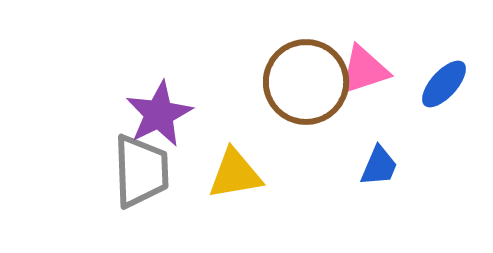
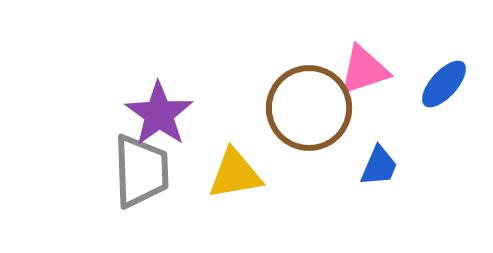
brown circle: moved 3 px right, 26 px down
purple star: rotated 10 degrees counterclockwise
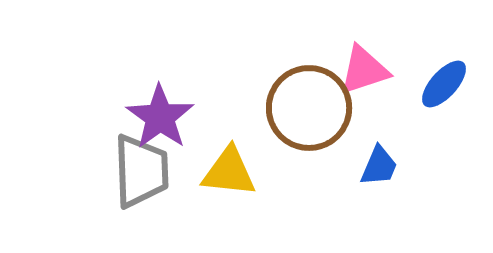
purple star: moved 1 px right, 3 px down
yellow triangle: moved 6 px left, 2 px up; rotated 16 degrees clockwise
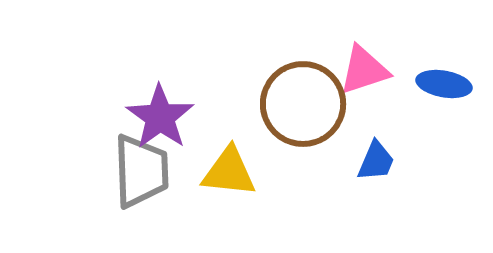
blue ellipse: rotated 58 degrees clockwise
brown circle: moved 6 px left, 4 px up
blue trapezoid: moved 3 px left, 5 px up
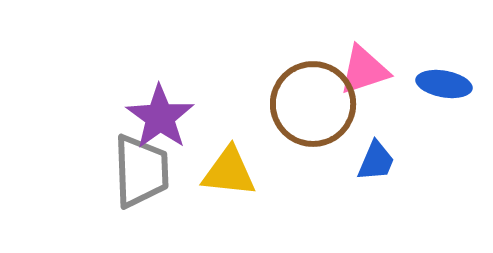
brown circle: moved 10 px right
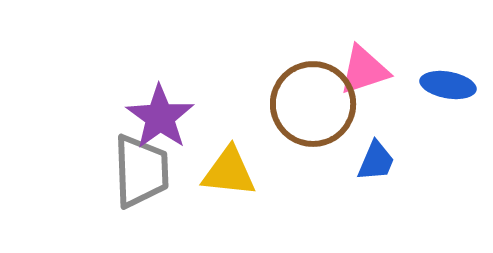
blue ellipse: moved 4 px right, 1 px down
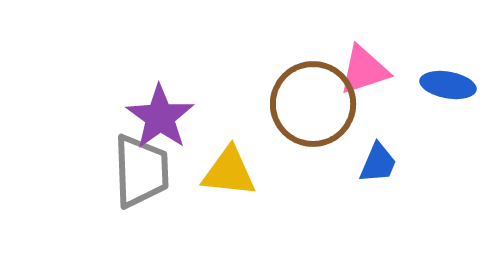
blue trapezoid: moved 2 px right, 2 px down
